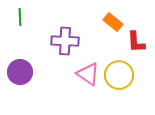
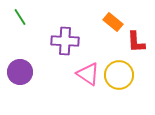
green line: rotated 30 degrees counterclockwise
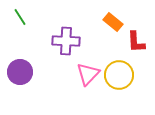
purple cross: moved 1 px right
pink triangle: rotated 40 degrees clockwise
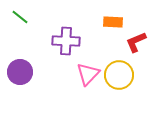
green line: rotated 18 degrees counterclockwise
orange rectangle: rotated 36 degrees counterclockwise
red L-shape: rotated 70 degrees clockwise
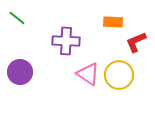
green line: moved 3 px left, 1 px down
pink triangle: rotated 40 degrees counterclockwise
